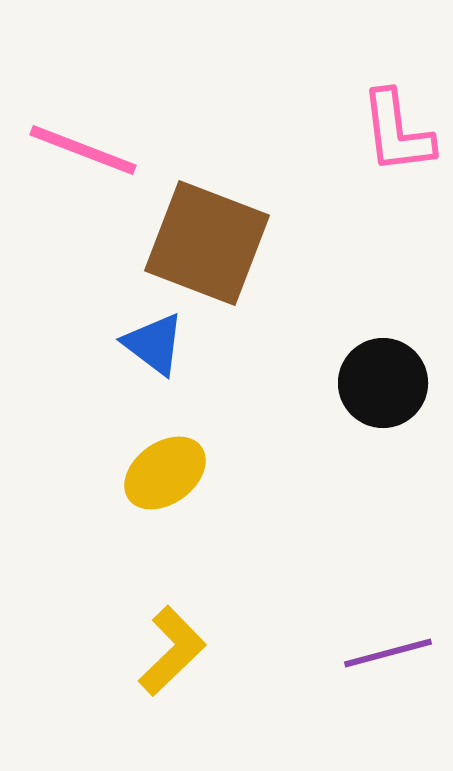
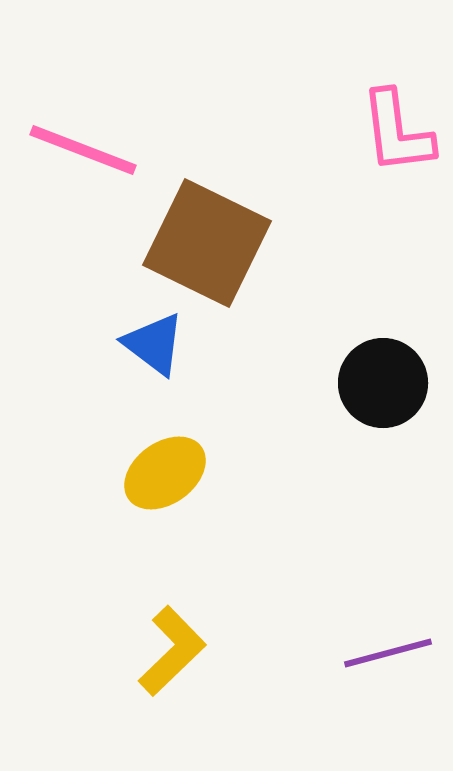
brown square: rotated 5 degrees clockwise
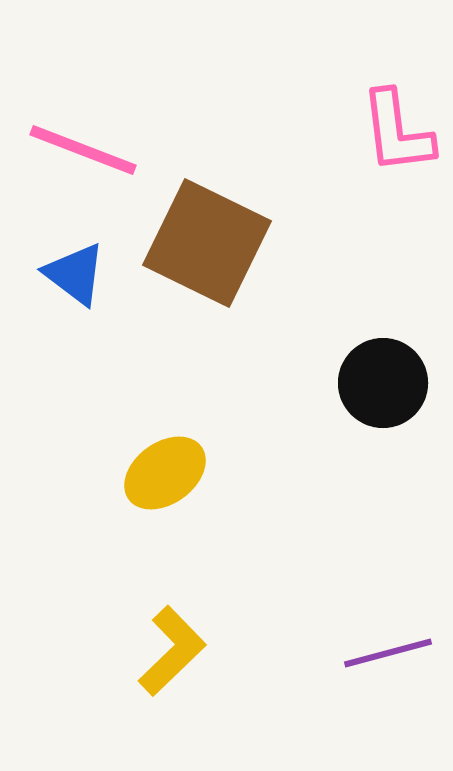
blue triangle: moved 79 px left, 70 px up
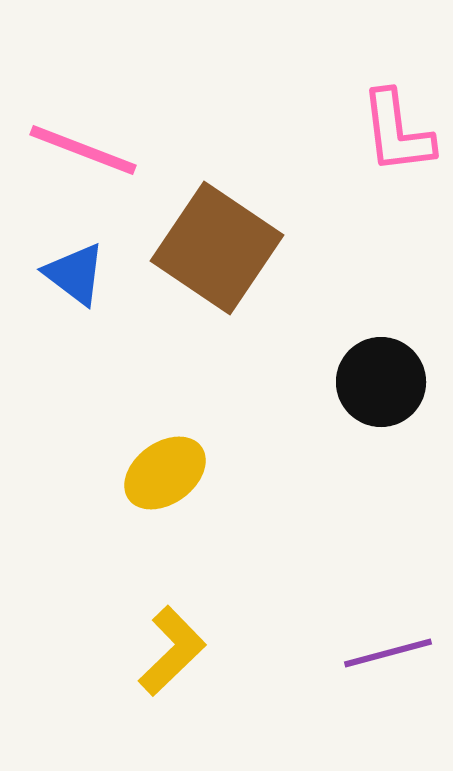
brown square: moved 10 px right, 5 px down; rotated 8 degrees clockwise
black circle: moved 2 px left, 1 px up
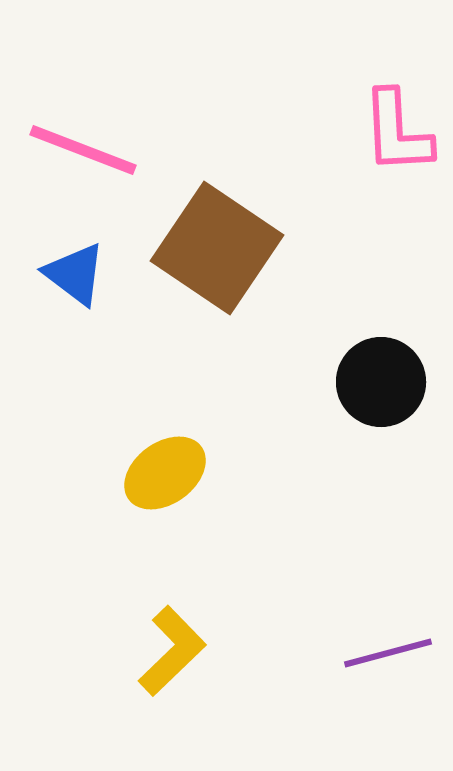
pink L-shape: rotated 4 degrees clockwise
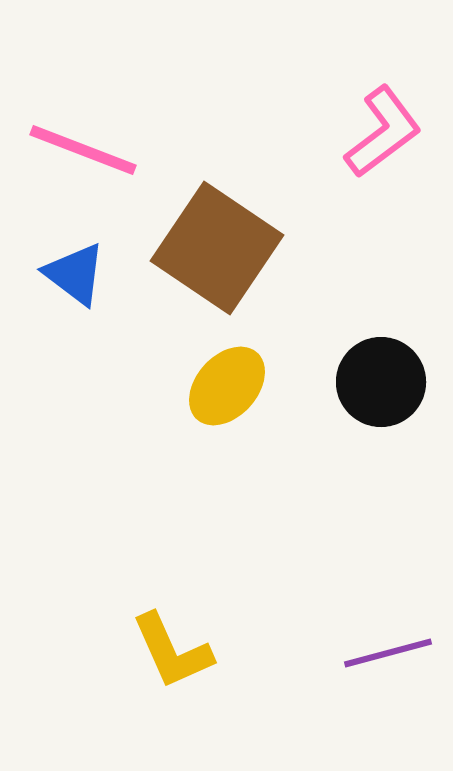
pink L-shape: moved 14 px left; rotated 124 degrees counterclockwise
yellow ellipse: moved 62 px right, 87 px up; rotated 12 degrees counterclockwise
yellow L-shape: rotated 110 degrees clockwise
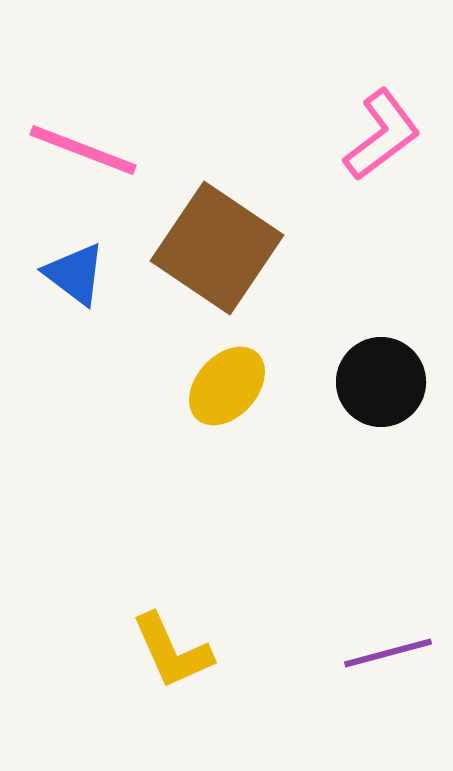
pink L-shape: moved 1 px left, 3 px down
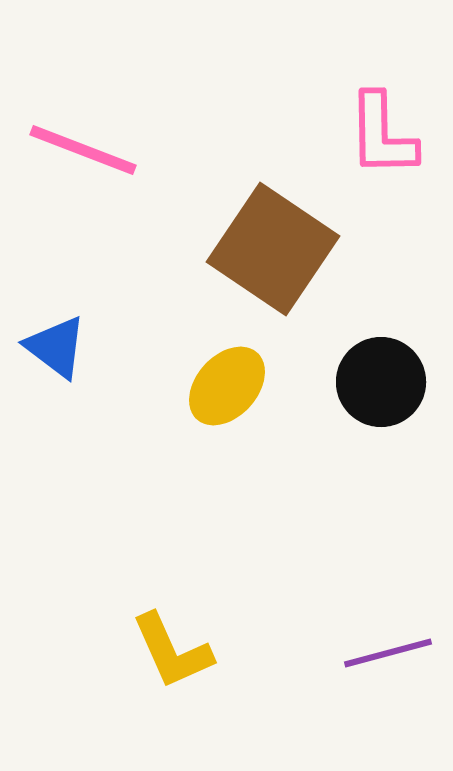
pink L-shape: rotated 126 degrees clockwise
brown square: moved 56 px right, 1 px down
blue triangle: moved 19 px left, 73 px down
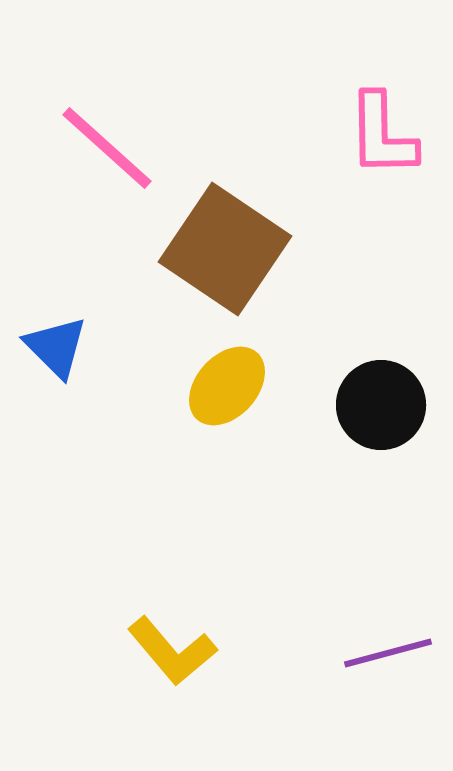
pink line: moved 24 px right, 2 px up; rotated 21 degrees clockwise
brown square: moved 48 px left
blue triangle: rotated 8 degrees clockwise
black circle: moved 23 px down
yellow L-shape: rotated 16 degrees counterclockwise
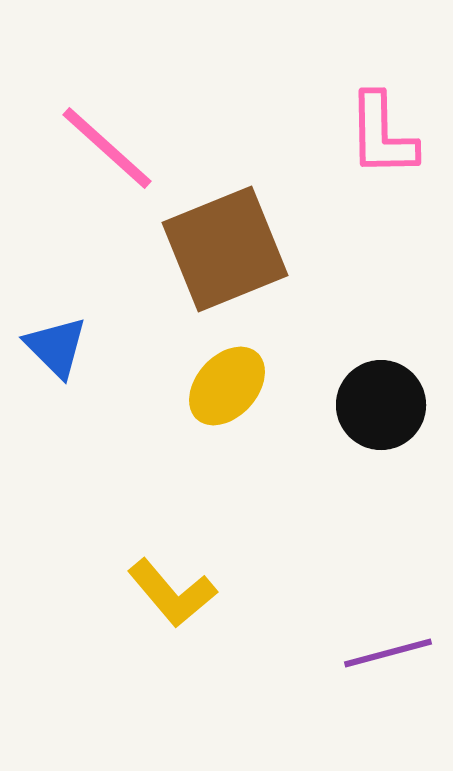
brown square: rotated 34 degrees clockwise
yellow L-shape: moved 58 px up
